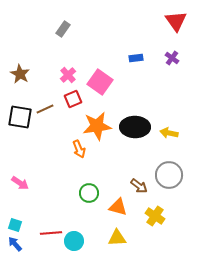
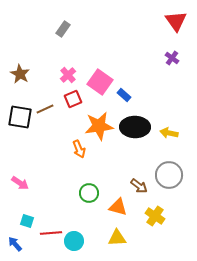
blue rectangle: moved 12 px left, 37 px down; rotated 48 degrees clockwise
orange star: moved 2 px right
cyan square: moved 12 px right, 4 px up
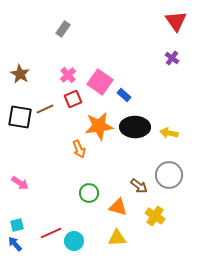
cyan square: moved 10 px left, 4 px down; rotated 32 degrees counterclockwise
red line: rotated 20 degrees counterclockwise
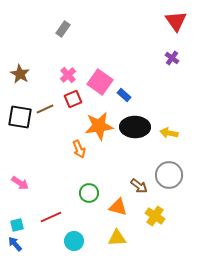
red line: moved 16 px up
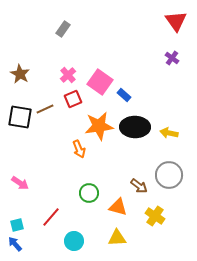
red line: rotated 25 degrees counterclockwise
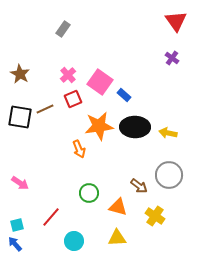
yellow arrow: moved 1 px left
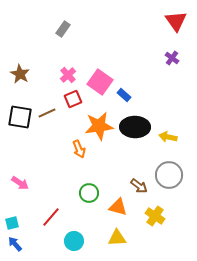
brown line: moved 2 px right, 4 px down
yellow arrow: moved 4 px down
cyan square: moved 5 px left, 2 px up
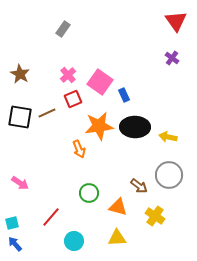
blue rectangle: rotated 24 degrees clockwise
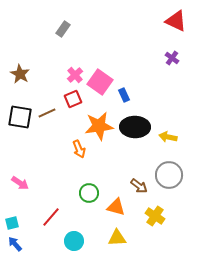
red triangle: rotated 30 degrees counterclockwise
pink cross: moved 7 px right
orange triangle: moved 2 px left
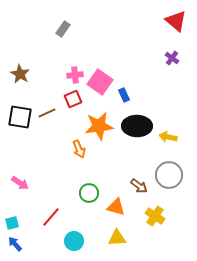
red triangle: rotated 15 degrees clockwise
pink cross: rotated 35 degrees clockwise
black ellipse: moved 2 px right, 1 px up
